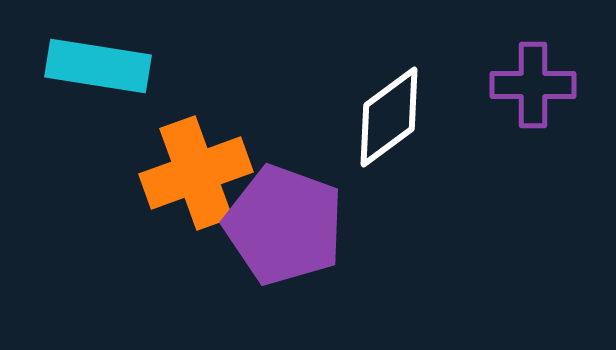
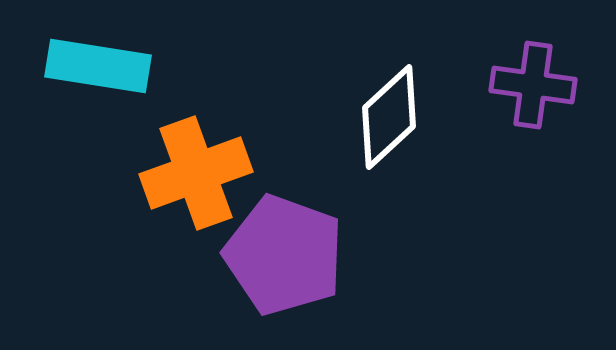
purple cross: rotated 8 degrees clockwise
white diamond: rotated 6 degrees counterclockwise
purple pentagon: moved 30 px down
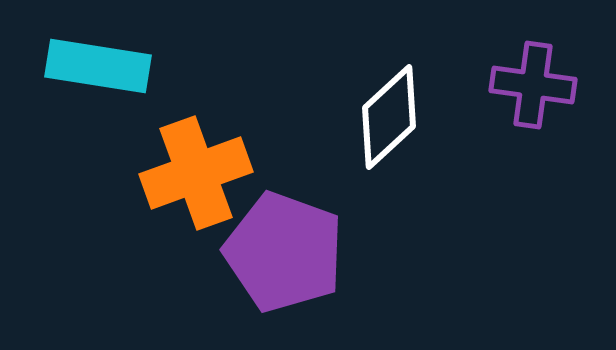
purple pentagon: moved 3 px up
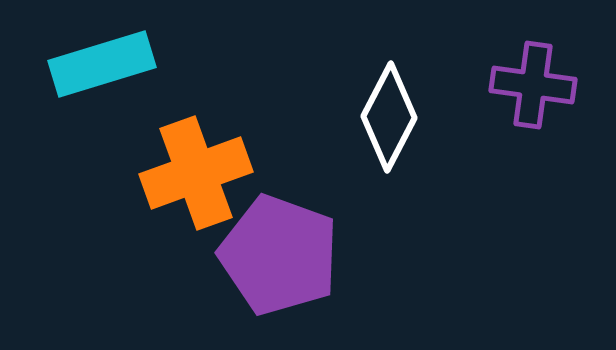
cyan rectangle: moved 4 px right, 2 px up; rotated 26 degrees counterclockwise
white diamond: rotated 20 degrees counterclockwise
purple pentagon: moved 5 px left, 3 px down
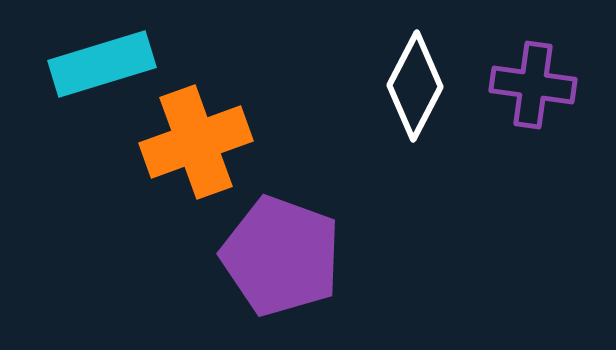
white diamond: moved 26 px right, 31 px up
orange cross: moved 31 px up
purple pentagon: moved 2 px right, 1 px down
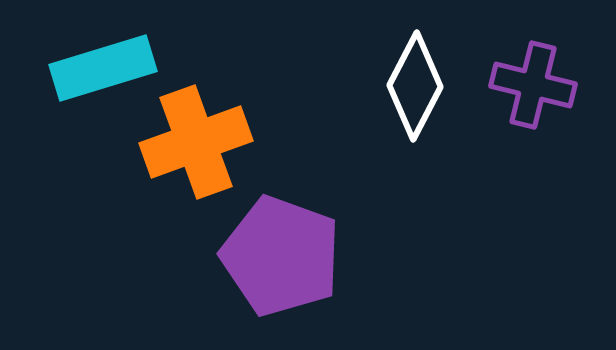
cyan rectangle: moved 1 px right, 4 px down
purple cross: rotated 6 degrees clockwise
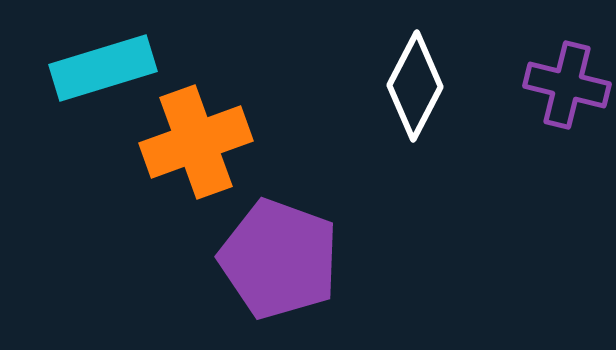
purple cross: moved 34 px right
purple pentagon: moved 2 px left, 3 px down
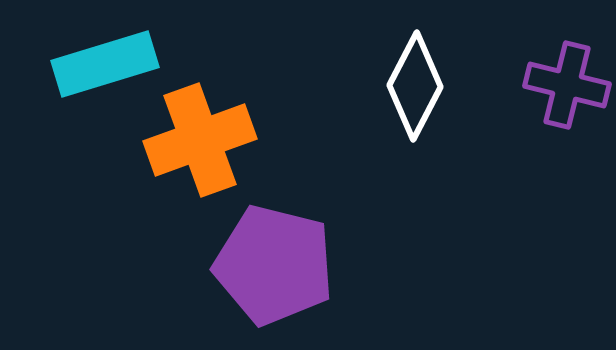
cyan rectangle: moved 2 px right, 4 px up
orange cross: moved 4 px right, 2 px up
purple pentagon: moved 5 px left, 6 px down; rotated 6 degrees counterclockwise
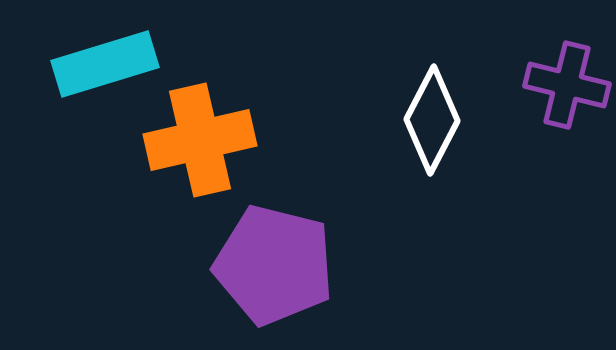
white diamond: moved 17 px right, 34 px down
orange cross: rotated 7 degrees clockwise
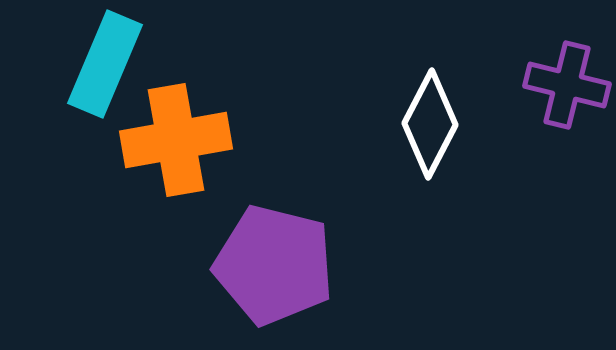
cyan rectangle: rotated 50 degrees counterclockwise
white diamond: moved 2 px left, 4 px down
orange cross: moved 24 px left; rotated 3 degrees clockwise
